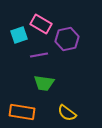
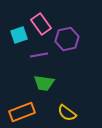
pink rectangle: rotated 25 degrees clockwise
orange rectangle: rotated 30 degrees counterclockwise
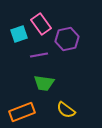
cyan square: moved 1 px up
yellow semicircle: moved 1 px left, 3 px up
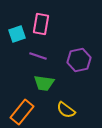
pink rectangle: rotated 45 degrees clockwise
cyan square: moved 2 px left
purple hexagon: moved 12 px right, 21 px down
purple line: moved 1 px left, 1 px down; rotated 30 degrees clockwise
orange rectangle: rotated 30 degrees counterclockwise
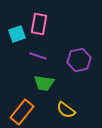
pink rectangle: moved 2 px left
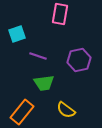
pink rectangle: moved 21 px right, 10 px up
green trapezoid: rotated 15 degrees counterclockwise
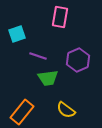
pink rectangle: moved 3 px down
purple hexagon: moved 1 px left; rotated 10 degrees counterclockwise
green trapezoid: moved 4 px right, 5 px up
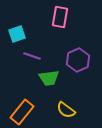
purple line: moved 6 px left
green trapezoid: moved 1 px right
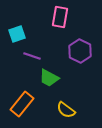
purple hexagon: moved 2 px right, 9 px up; rotated 10 degrees counterclockwise
green trapezoid: rotated 35 degrees clockwise
orange rectangle: moved 8 px up
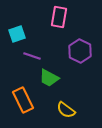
pink rectangle: moved 1 px left
orange rectangle: moved 1 px right, 4 px up; rotated 65 degrees counterclockwise
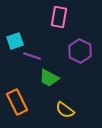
cyan square: moved 2 px left, 7 px down
orange rectangle: moved 6 px left, 2 px down
yellow semicircle: moved 1 px left
